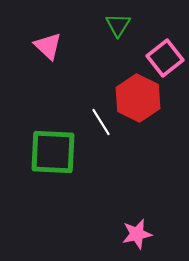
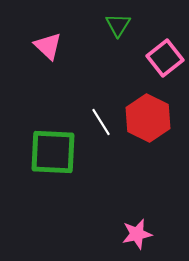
red hexagon: moved 10 px right, 20 px down
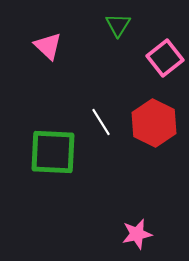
red hexagon: moved 6 px right, 5 px down
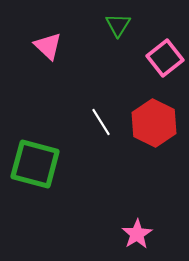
green square: moved 18 px left, 12 px down; rotated 12 degrees clockwise
pink star: rotated 20 degrees counterclockwise
